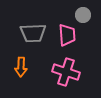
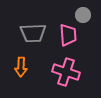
pink trapezoid: moved 1 px right
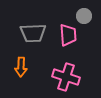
gray circle: moved 1 px right, 1 px down
pink cross: moved 5 px down
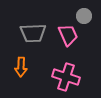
pink trapezoid: rotated 20 degrees counterclockwise
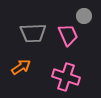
orange arrow: rotated 126 degrees counterclockwise
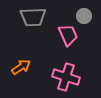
gray trapezoid: moved 16 px up
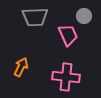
gray trapezoid: moved 2 px right
orange arrow: rotated 30 degrees counterclockwise
pink cross: rotated 12 degrees counterclockwise
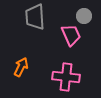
gray trapezoid: rotated 88 degrees clockwise
pink trapezoid: moved 3 px right
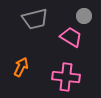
gray trapezoid: moved 2 px down; rotated 100 degrees counterclockwise
pink trapezoid: moved 2 px down; rotated 35 degrees counterclockwise
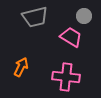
gray trapezoid: moved 2 px up
